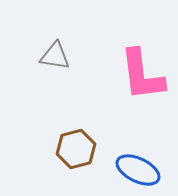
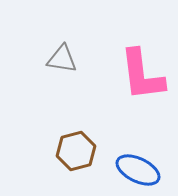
gray triangle: moved 7 px right, 3 px down
brown hexagon: moved 2 px down
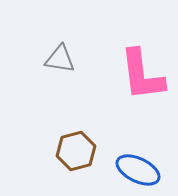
gray triangle: moved 2 px left
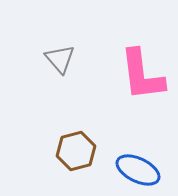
gray triangle: rotated 40 degrees clockwise
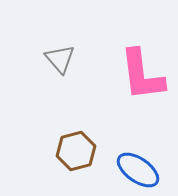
blue ellipse: rotated 9 degrees clockwise
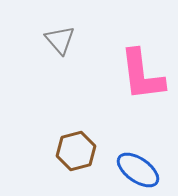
gray triangle: moved 19 px up
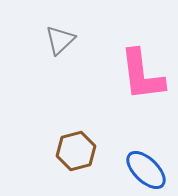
gray triangle: rotated 28 degrees clockwise
blue ellipse: moved 8 px right; rotated 9 degrees clockwise
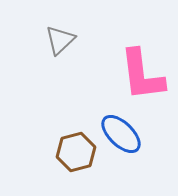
brown hexagon: moved 1 px down
blue ellipse: moved 25 px left, 36 px up
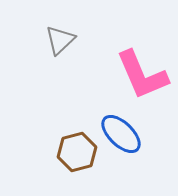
pink L-shape: rotated 16 degrees counterclockwise
brown hexagon: moved 1 px right
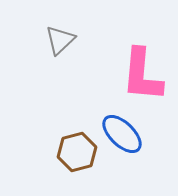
pink L-shape: rotated 28 degrees clockwise
blue ellipse: moved 1 px right
